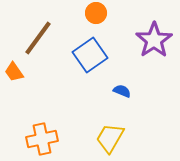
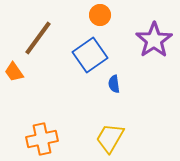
orange circle: moved 4 px right, 2 px down
blue semicircle: moved 8 px left, 7 px up; rotated 120 degrees counterclockwise
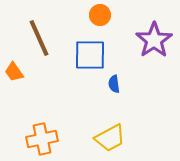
brown line: moved 1 px right; rotated 60 degrees counterclockwise
blue square: rotated 36 degrees clockwise
yellow trapezoid: rotated 148 degrees counterclockwise
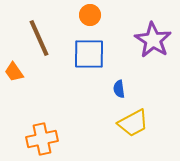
orange circle: moved 10 px left
purple star: moved 1 px left; rotated 6 degrees counterclockwise
blue square: moved 1 px left, 1 px up
blue semicircle: moved 5 px right, 5 px down
yellow trapezoid: moved 23 px right, 15 px up
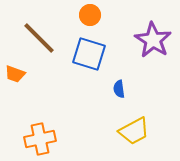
brown line: rotated 21 degrees counterclockwise
blue square: rotated 16 degrees clockwise
orange trapezoid: moved 1 px right, 2 px down; rotated 35 degrees counterclockwise
yellow trapezoid: moved 1 px right, 8 px down
orange cross: moved 2 px left
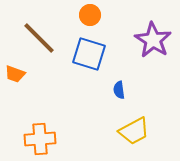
blue semicircle: moved 1 px down
orange cross: rotated 8 degrees clockwise
